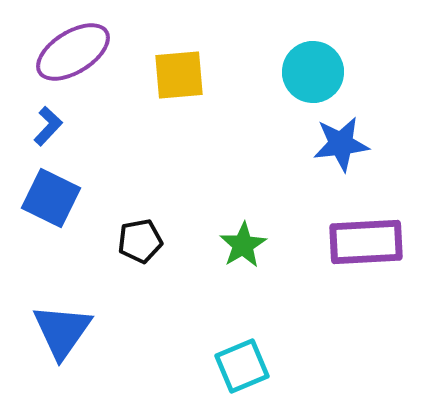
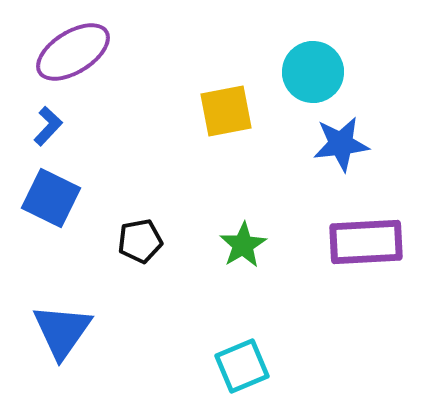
yellow square: moved 47 px right, 36 px down; rotated 6 degrees counterclockwise
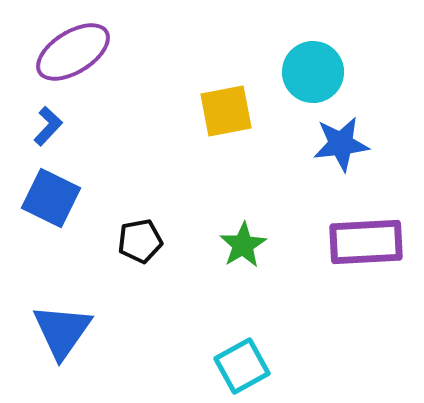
cyan square: rotated 6 degrees counterclockwise
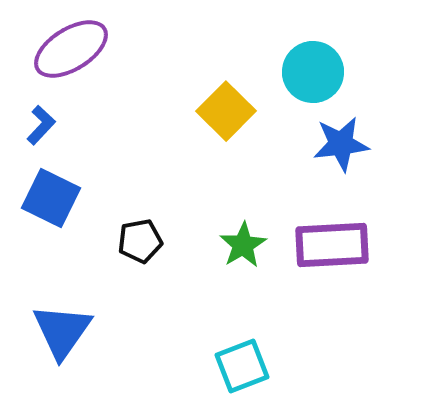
purple ellipse: moved 2 px left, 3 px up
yellow square: rotated 34 degrees counterclockwise
blue L-shape: moved 7 px left, 1 px up
purple rectangle: moved 34 px left, 3 px down
cyan square: rotated 8 degrees clockwise
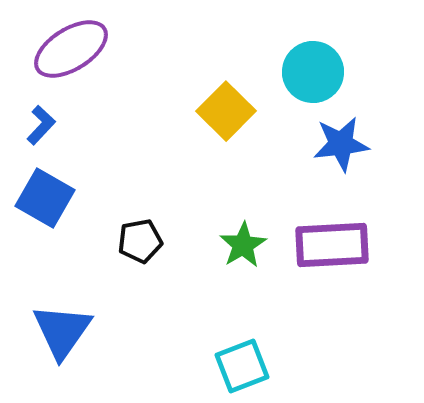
blue square: moved 6 px left; rotated 4 degrees clockwise
